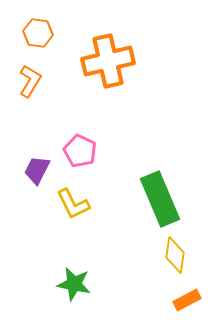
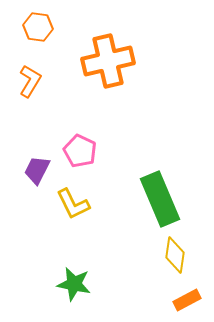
orange hexagon: moved 6 px up
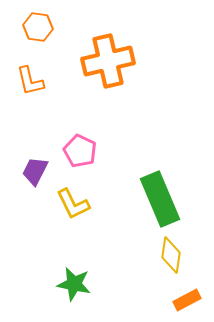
orange L-shape: rotated 136 degrees clockwise
purple trapezoid: moved 2 px left, 1 px down
yellow diamond: moved 4 px left
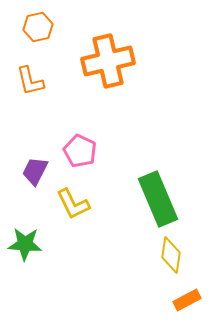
orange hexagon: rotated 20 degrees counterclockwise
green rectangle: moved 2 px left
green star: moved 49 px left, 40 px up; rotated 8 degrees counterclockwise
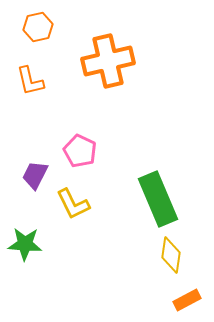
purple trapezoid: moved 4 px down
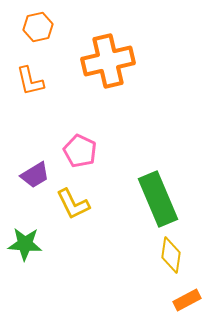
purple trapezoid: rotated 148 degrees counterclockwise
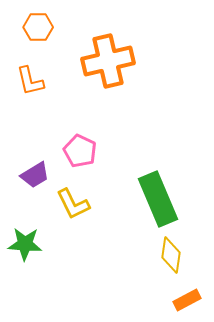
orange hexagon: rotated 12 degrees clockwise
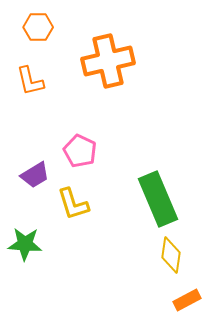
yellow L-shape: rotated 9 degrees clockwise
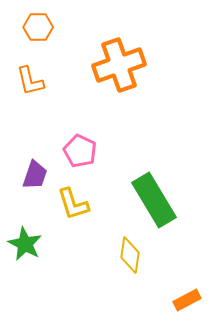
orange cross: moved 11 px right, 4 px down; rotated 6 degrees counterclockwise
purple trapezoid: rotated 40 degrees counterclockwise
green rectangle: moved 4 px left, 1 px down; rotated 8 degrees counterclockwise
green star: rotated 24 degrees clockwise
yellow diamond: moved 41 px left
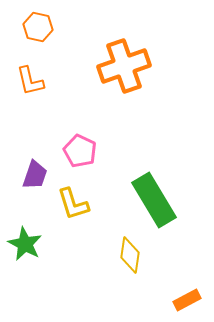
orange hexagon: rotated 12 degrees clockwise
orange cross: moved 5 px right, 1 px down
